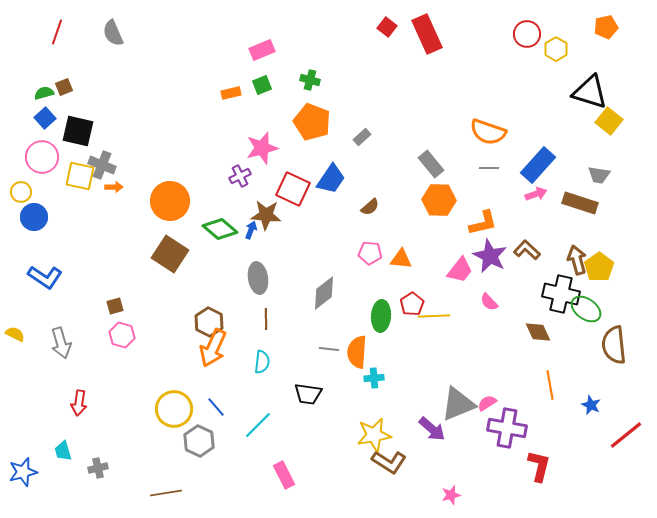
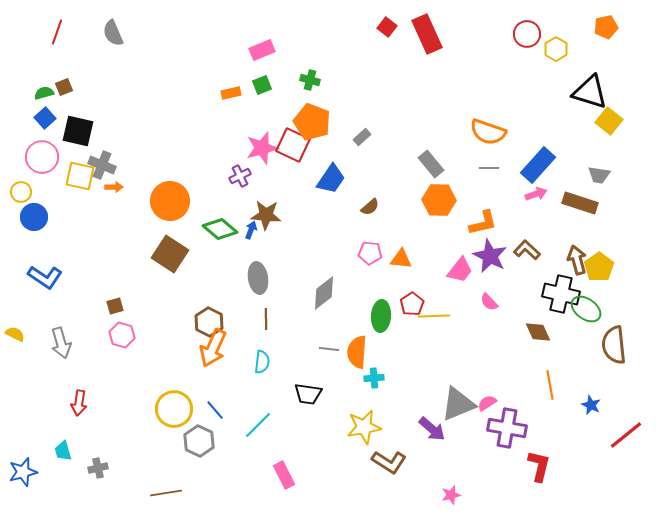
red square at (293, 189): moved 44 px up
blue line at (216, 407): moved 1 px left, 3 px down
yellow star at (374, 435): moved 10 px left, 8 px up
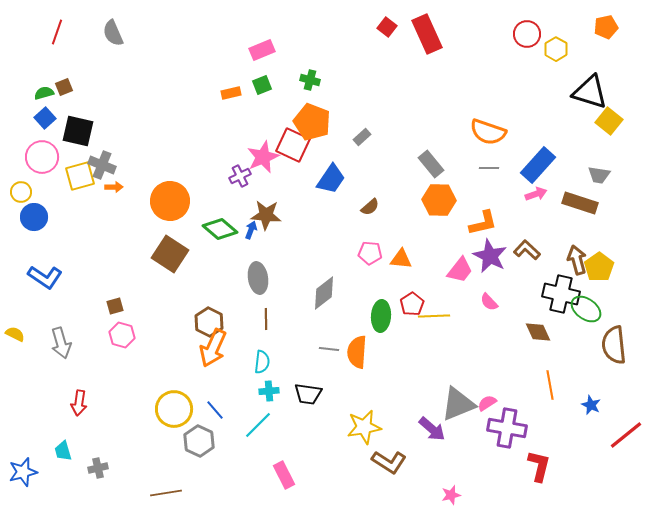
pink star at (262, 148): moved 1 px right, 9 px down; rotated 8 degrees counterclockwise
yellow square at (80, 176): rotated 28 degrees counterclockwise
cyan cross at (374, 378): moved 105 px left, 13 px down
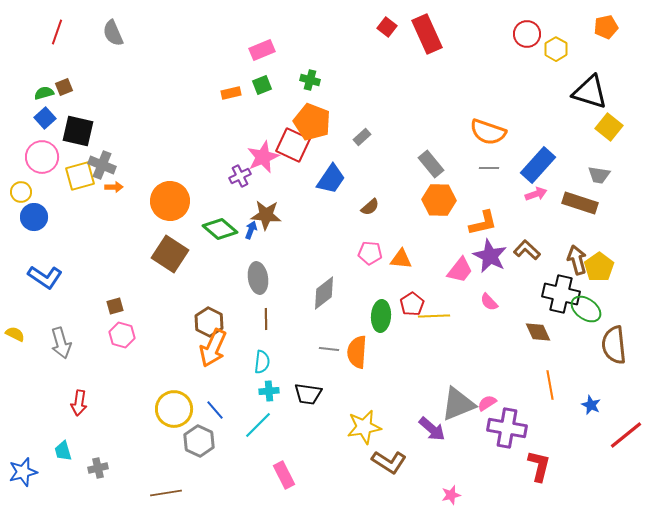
yellow square at (609, 121): moved 6 px down
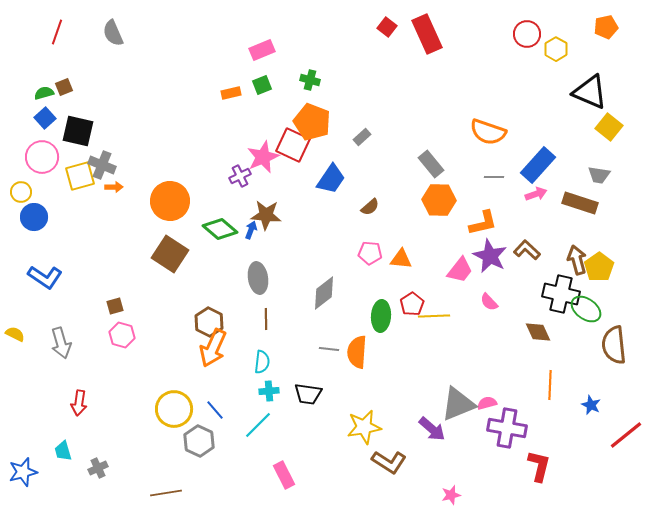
black triangle at (590, 92): rotated 6 degrees clockwise
gray line at (489, 168): moved 5 px right, 9 px down
orange line at (550, 385): rotated 12 degrees clockwise
pink semicircle at (487, 403): rotated 18 degrees clockwise
gray cross at (98, 468): rotated 12 degrees counterclockwise
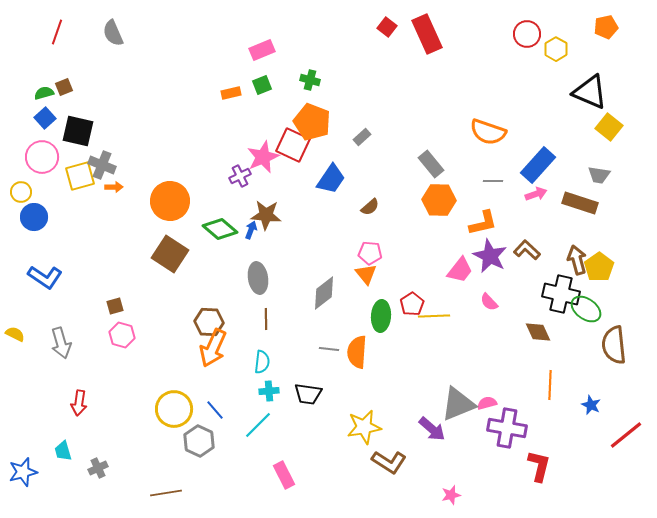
gray line at (494, 177): moved 1 px left, 4 px down
orange triangle at (401, 259): moved 35 px left, 15 px down; rotated 45 degrees clockwise
brown hexagon at (209, 322): rotated 24 degrees counterclockwise
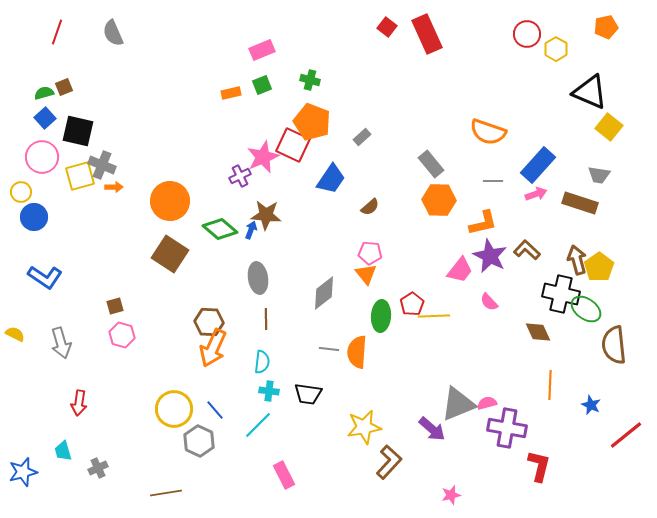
cyan cross at (269, 391): rotated 12 degrees clockwise
brown L-shape at (389, 462): rotated 80 degrees counterclockwise
